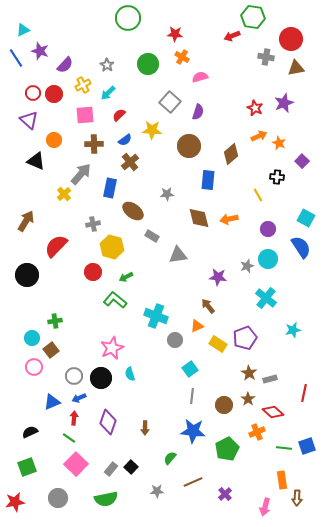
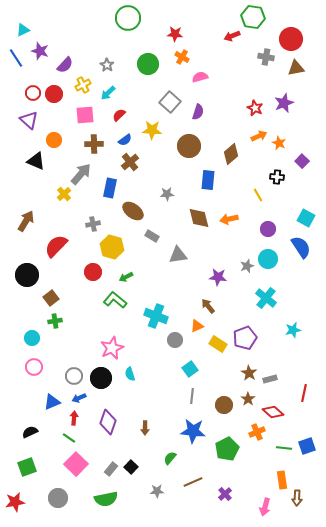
brown square at (51, 350): moved 52 px up
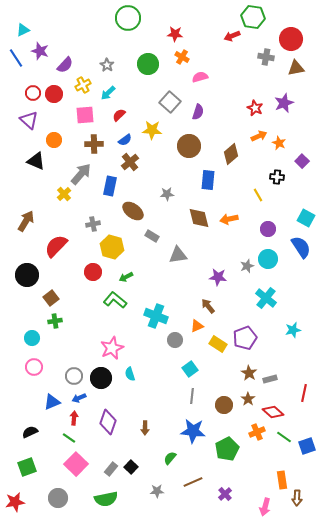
blue rectangle at (110, 188): moved 2 px up
green line at (284, 448): moved 11 px up; rotated 28 degrees clockwise
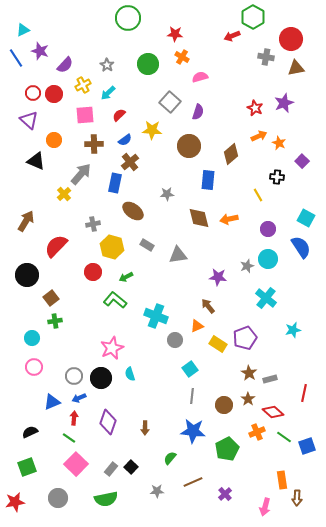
green hexagon at (253, 17): rotated 20 degrees clockwise
blue rectangle at (110, 186): moved 5 px right, 3 px up
gray rectangle at (152, 236): moved 5 px left, 9 px down
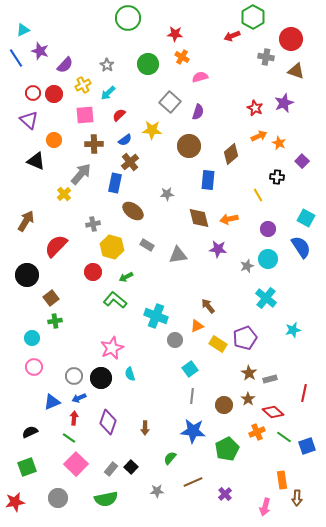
brown triangle at (296, 68): moved 3 px down; rotated 30 degrees clockwise
purple star at (218, 277): moved 28 px up
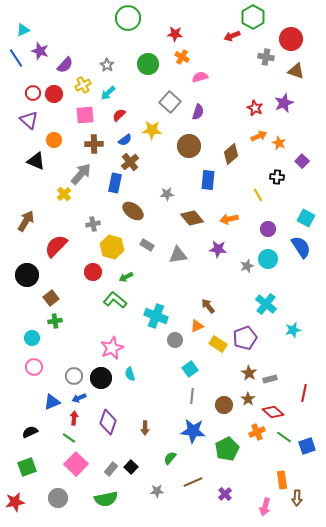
brown diamond at (199, 218): moved 7 px left; rotated 25 degrees counterclockwise
cyan cross at (266, 298): moved 6 px down
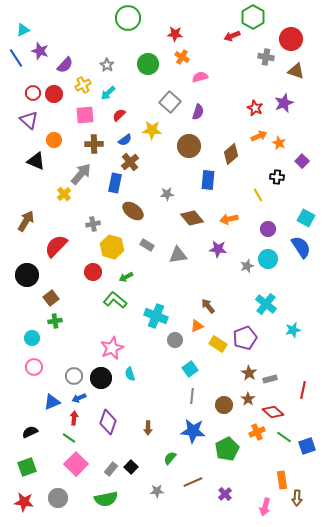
red line at (304, 393): moved 1 px left, 3 px up
brown arrow at (145, 428): moved 3 px right
red star at (15, 502): moved 9 px right; rotated 18 degrees clockwise
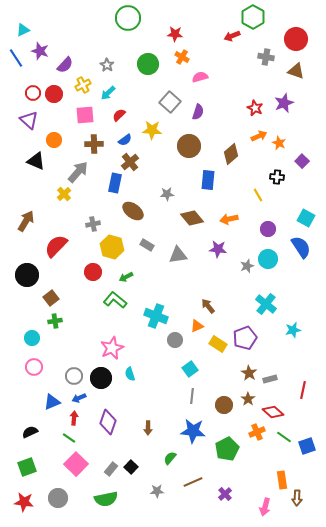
red circle at (291, 39): moved 5 px right
gray arrow at (81, 174): moved 3 px left, 2 px up
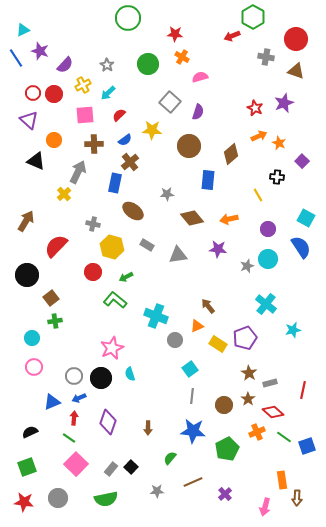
gray arrow at (78, 172): rotated 15 degrees counterclockwise
gray cross at (93, 224): rotated 24 degrees clockwise
gray rectangle at (270, 379): moved 4 px down
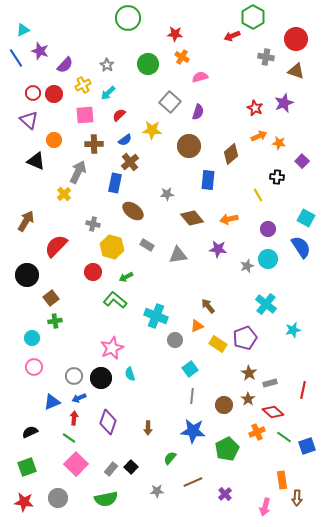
orange star at (279, 143): rotated 16 degrees counterclockwise
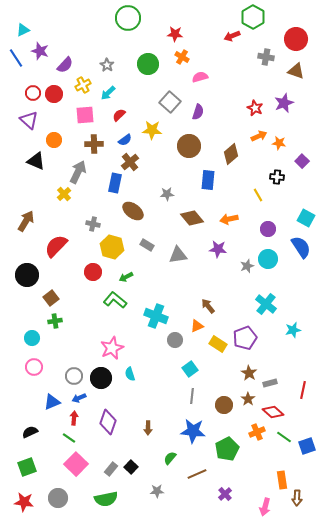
brown line at (193, 482): moved 4 px right, 8 px up
